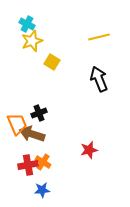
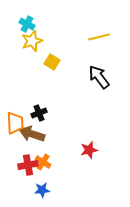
black arrow: moved 2 px up; rotated 15 degrees counterclockwise
orange trapezoid: moved 2 px left, 1 px up; rotated 20 degrees clockwise
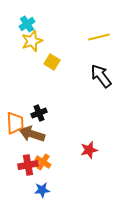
cyan cross: rotated 28 degrees clockwise
black arrow: moved 2 px right, 1 px up
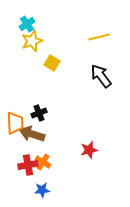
yellow square: moved 1 px down
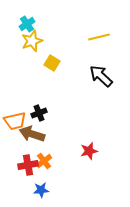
black arrow: rotated 10 degrees counterclockwise
orange trapezoid: moved 2 px up; rotated 80 degrees clockwise
red star: moved 1 px down
orange cross: moved 1 px right, 1 px up; rotated 21 degrees clockwise
blue star: moved 1 px left
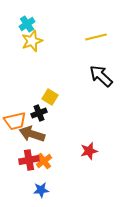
yellow line: moved 3 px left
yellow square: moved 2 px left, 34 px down
red cross: moved 1 px right, 5 px up
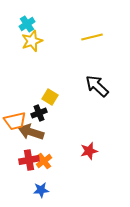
yellow line: moved 4 px left
black arrow: moved 4 px left, 10 px down
brown arrow: moved 1 px left, 2 px up
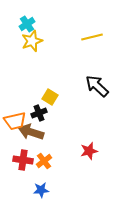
red cross: moved 6 px left; rotated 18 degrees clockwise
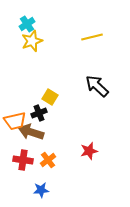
orange cross: moved 4 px right, 1 px up
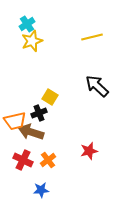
red cross: rotated 18 degrees clockwise
